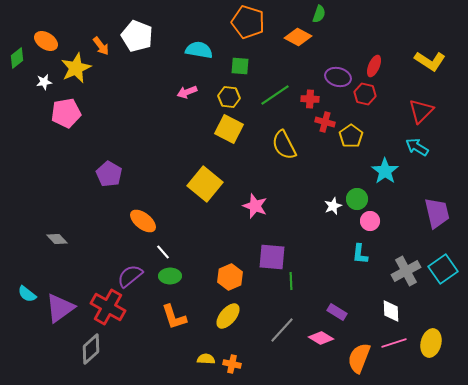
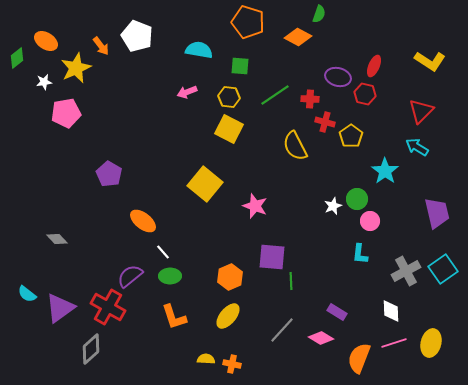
yellow semicircle at (284, 145): moved 11 px right, 1 px down
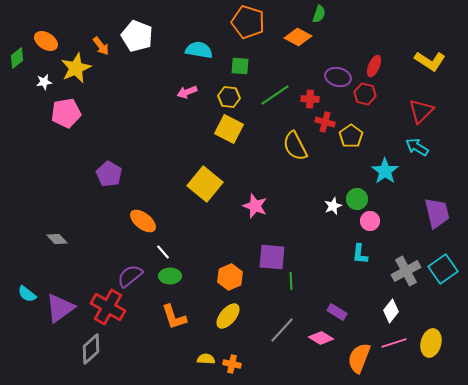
white diamond at (391, 311): rotated 40 degrees clockwise
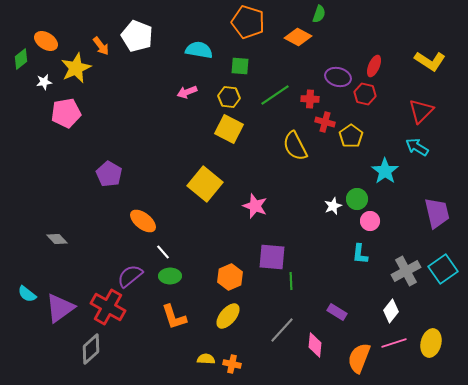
green diamond at (17, 58): moved 4 px right, 1 px down
pink diamond at (321, 338): moved 6 px left, 7 px down; rotated 65 degrees clockwise
